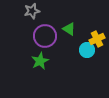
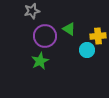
yellow cross: moved 1 px right, 3 px up; rotated 21 degrees clockwise
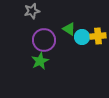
purple circle: moved 1 px left, 4 px down
cyan circle: moved 5 px left, 13 px up
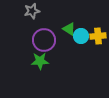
cyan circle: moved 1 px left, 1 px up
green star: rotated 24 degrees clockwise
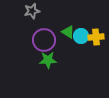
green triangle: moved 1 px left, 3 px down
yellow cross: moved 2 px left, 1 px down
green star: moved 8 px right, 1 px up
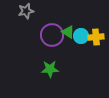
gray star: moved 6 px left
purple circle: moved 8 px right, 5 px up
green star: moved 2 px right, 9 px down
